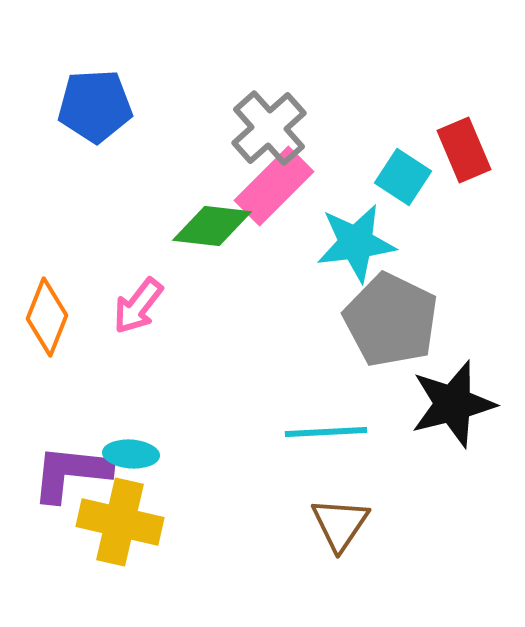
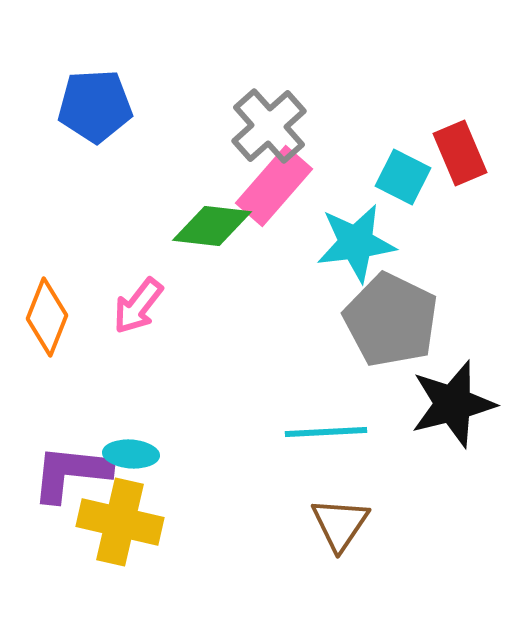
gray cross: moved 2 px up
red rectangle: moved 4 px left, 3 px down
cyan square: rotated 6 degrees counterclockwise
pink rectangle: rotated 4 degrees counterclockwise
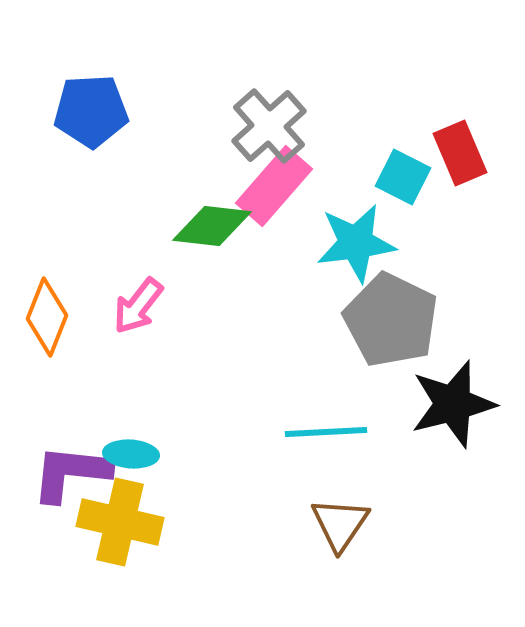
blue pentagon: moved 4 px left, 5 px down
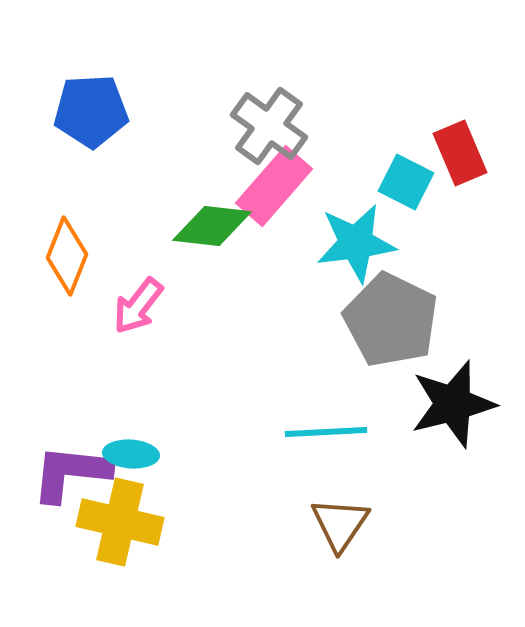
gray cross: rotated 12 degrees counterclockwise
cyan square: moved 3 px right, 5 px down
orange diamond: moved 20 px right, 61 px up
